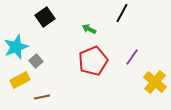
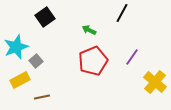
green arrow: moved 1 px down
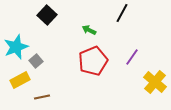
black square: moved 2 px right, 2 px up; rotated 12 degrees counterclockwise
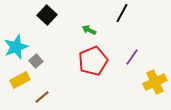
yellow cross: rotated 25 degrees clockwise
brown line: rotated 28 degrees counterclockwise
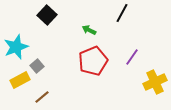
gray square: moved 1 px right, 5 px down
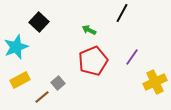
black square: moved 8 px left, 7 px down
gray square: moved 21 px right, 17 px down
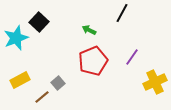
cyan star: moved 9 px up
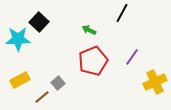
cyan star: moved 2 px right, 1 px down; rotated 20 degrees clockwise
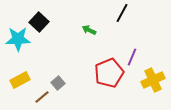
purple line: rotated 12 degrees counterclockwise
red pentagon: moved 16 px right, 12 px down
yellow cross: moved 2 px left, 2 px up
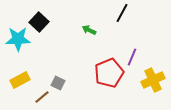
gray square: rotated 24 degrees counterclockwise
